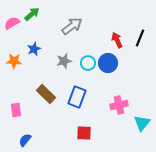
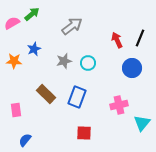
blue circle: moved 24 px right, 5 px down
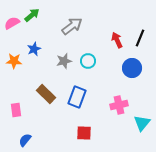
green arrow: moved 1 px down
cyan circle: moved 2 px up
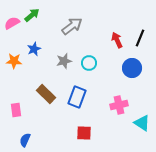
cyan circle: moved 1 px right, 2 px down
cyan triangle: rotated 36 degrees counterclockwise
blue semicircle: rotated 16 degrees counterclockwise
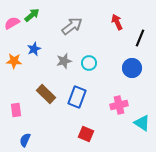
red arrow: moved 18 px up
red square: moved 2 px right, 1 px down; rotated 21 degrees clockwise
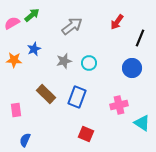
red arrow: rotated 119 degrees counterclockwise
orange star: moved 1 px up
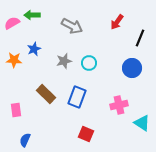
green arrow: rotated 140 degrees counterclockwise
gray arrow: rotated 65 degrees clockwise
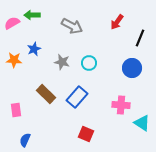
gray star: moved 2 px left, 1 px down; rotated 28 degrees clockwise
blue rectangle: rotated 20 degrees clockwise
pink cross: moved 2 px right; rotated 18 degrees clockwise
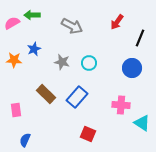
red square: moved 2 px right
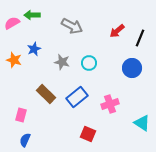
red arrow: moved 9 px down; rotated 14 degrees clockwise
orange star: rotated 14 degrees clockwise
blue rectangle: rotated 10 degrees clockwise
pink cross: moved 11 px left, 1 px up; rotated 24 degrees counterclockwise
pink rectangle: moved 5 px right, 5 px down; rotated 24 degrees clockwise
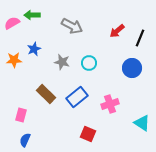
orange star: rotated 21 degrees counterclockwise
